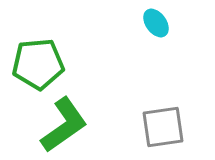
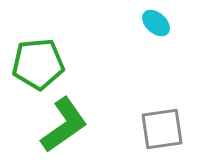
cyan ellipse: rotated 12 degrees counterclockwise
gray square: moved 1 px left, 2 px down
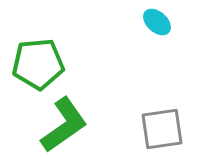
cyan ellipse: moved 1 px right, 1 px up
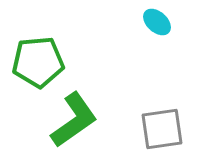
green pentagon: moved 2 px up
green L-shape: moved 10 px right, 5 px up
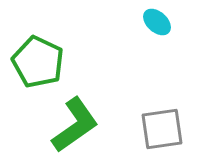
green pentagon: rotated 30 degrees clockwise
green L-shape: moved 1 px right, 5 px down
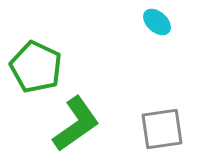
green pentagon: moved 2 px left, 5 px down
green L-shape: moved 1 px right, 1 px up
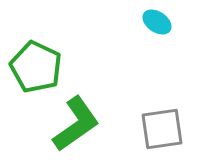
cyan ellipse: rotated 8 degrees counterclockwise
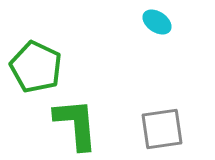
green L-shape: rotated 60 degrees counterclockwise
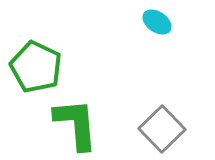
gray square: rotated 36 degrees counterclockwise
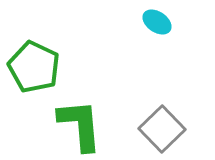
green pentagon: moved 2 px left
green L-shape: moved 4 px right, 1 px down
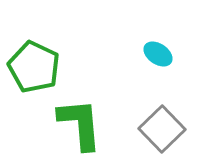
cyan ellipse: moved 1 px right, 32 px down
green L-shape: moved 1 px up
